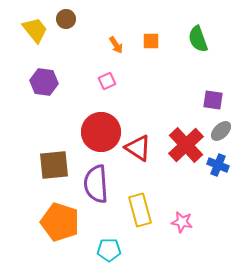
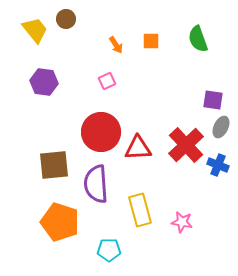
gray ellipse: moved 4 px up; rotated 20 degrees counterclockwise
red triangle: rotated 36 degrees counterclockwise
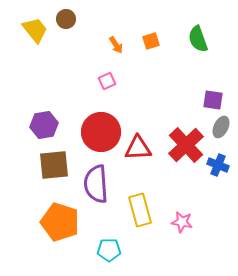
orange square: rotated 18 degrees counterclockwise
purple hexagon: moved 43 px down; rotated 16 degrees counterclockwise
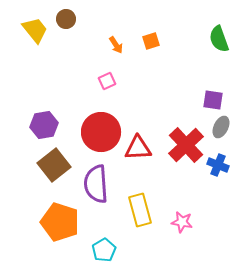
green semicircle: moved 21 px right
brown square: rotated 32 degrees counterclockwise
cyan pentagon: moved 5 px left; rotated 30 degrees counterclockwise
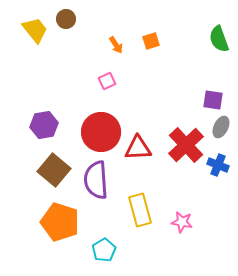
brown square: moved 5 px down; rotated 12 degrees counterclockwise
purple semicircle: moved 4 px up
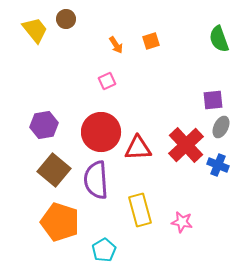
purple square: rotated 15 degrees counterclockwise
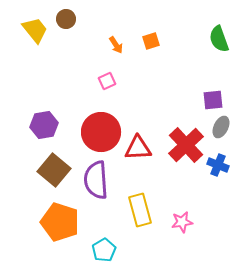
pink star: rotated 20 degrees counterclockwise
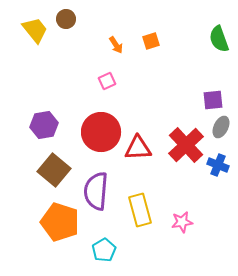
purple semicircle: moved 11 px down; rotated 9 degrees clockwise
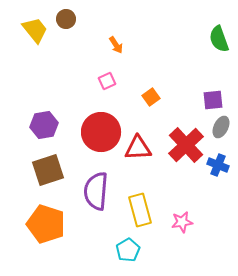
orange square: moved 56 px down; rotated 18 degrees counterclockwise
brown square: moved 6 px left; rotated 32 degrees clockwise
orange pentagon: moved 14 px left, 2 px down
cyan pentagon: moved 24 px right
